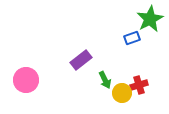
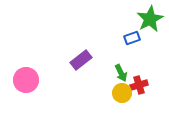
green arrow: moved 16 px right, 7 px up
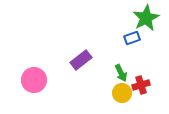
green star: moved 4 px left, 1 px up
pink circle: moved 8 px right
red cross: moved 2 px right
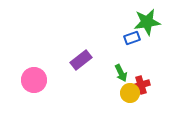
green star: moved 1 px right, 4 px down; rotated 20 degrees clockwise
yellow circle: moved 8 px right
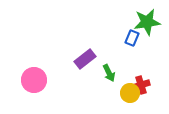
blue rectangle: rotated 49 degrees counterclockwise
purple rectangle: moved 4 px right, 1 px up
green arrow: moved 12 px left
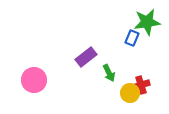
purple rectangle: moved 1 px right, 2 px up
